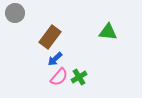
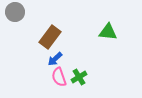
gray circle: moved 1 px up
pink semicircle: rotated 120 degrees clockwise
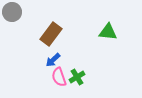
gray circle: moved 3 px left
brown rectangle: moved 1 px right, 3 px up
blue arrow: moved 2 px left, 1 px down
green cross: moved 2 px left
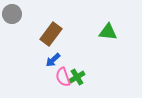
gray circle: moved 2 px down
pink semicircle: moved 4 px right
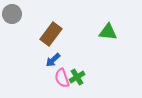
pink semicircle: moved 1 px left, 1 px down
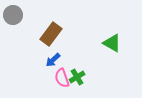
gray circle: moved 1 px right, 1 px down
green triangle: moved 4 px right, 11 px down; rotated 24 degrees clockwise
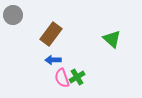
green triangle: moved 4 px up; rotated 12 degrees clockwise
blue arrow: rotated 42 degrees clockwise
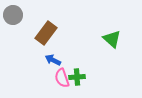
brown rectangle: moved 5 px left, 1 px up
blue arrow: rotated 28 degrees clockwise
green cross: rotated 28 degrees clockwise
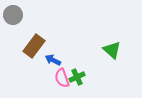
brown rectangle: moved 12 px left, 13 px down
green triangle: moved 11 px down
green cross: rotated 21 degrees counterclockwise
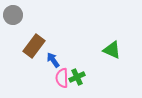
green triangle: rotated 18 degrees counterclockwise
blue arrow: rotated 28 degrees clockwise
pink semicircle: rotated 18 degrees clockwise
